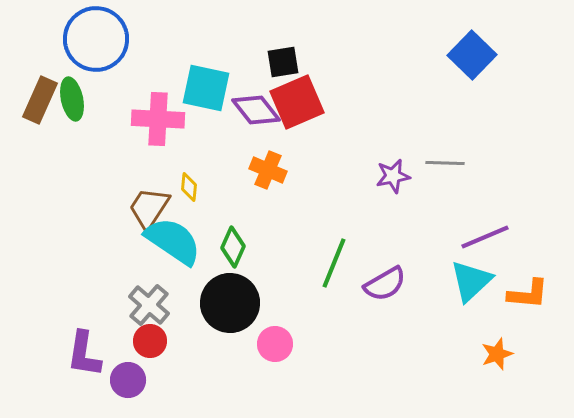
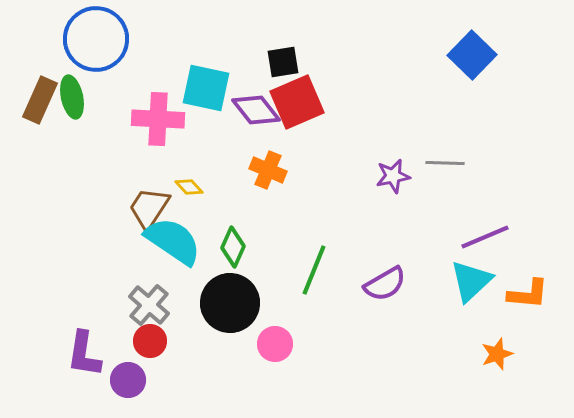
green ellipse: moved 2 px up
yellow diamond: rotated 48 degrees counterclockwise
green line: moved 20 px left, 7 px down
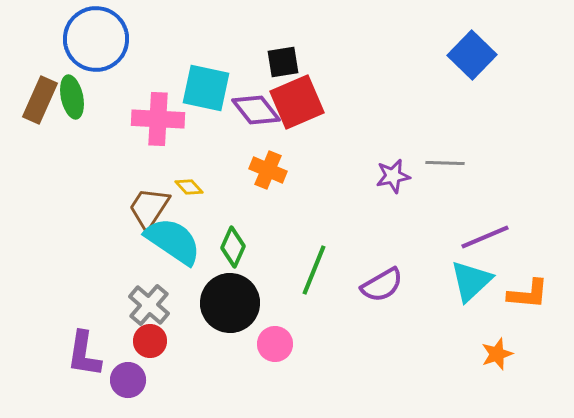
purple semicircle: moved 3 px left, 1 px down
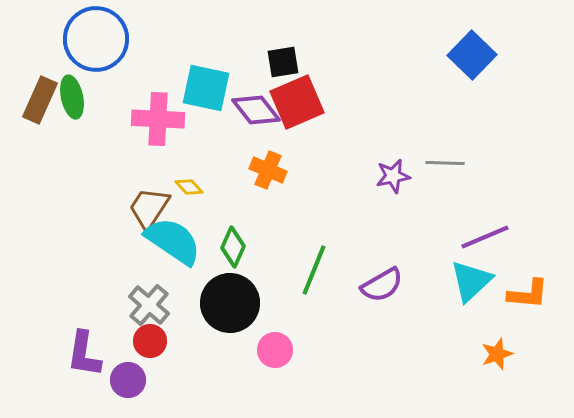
pink circle: moved 6 px down
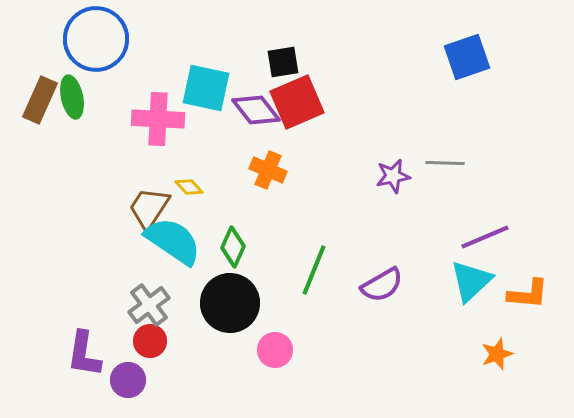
blue square: moved 5 px left, 2 px down; rotated 27 degrees clockwise
gray cross: rotated 12 degrees clockwise
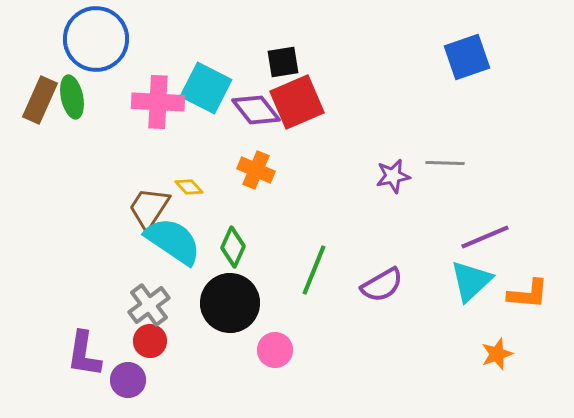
cyan square: rotated 15 degrees clockwise
pink cross: moved 17 px up
orange cross: moved 12 px left
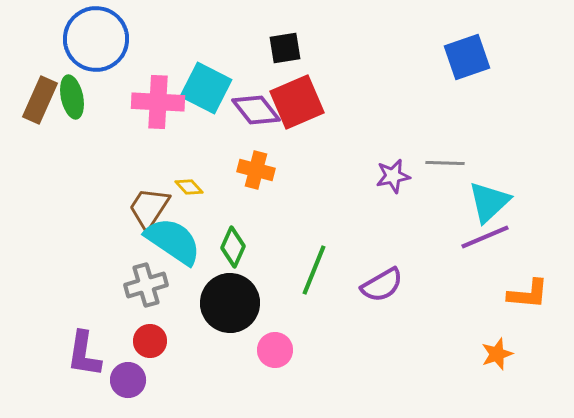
black square: moved 2 px right, 14 px up
orange cross: rotated 9 degrees counterclockwise
cyan triangle: moved 18 px right, 79 px up
gray cross: moved 3 px left, 20 px up; rotated 21 degrees clockwise
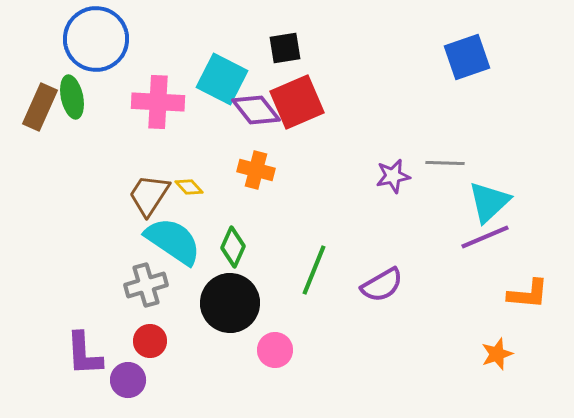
cyan square: moved 16 px right, 9 px up
brown rectangle: moved 7 px down
brown trapezoid: moved 13 px up
purple L-shape: rotated 12 degrees counterclockwise
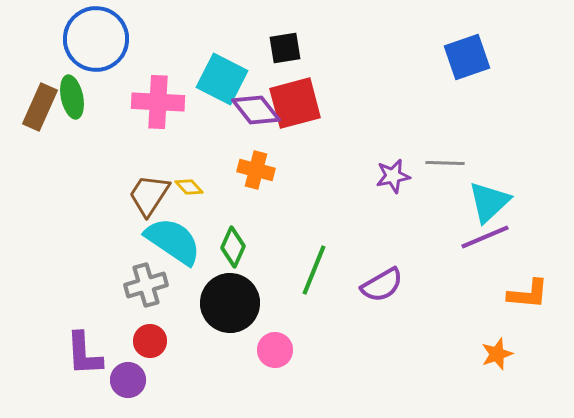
red square: moved 2 px left, 1 px down; rotated 8 degrees clockwise
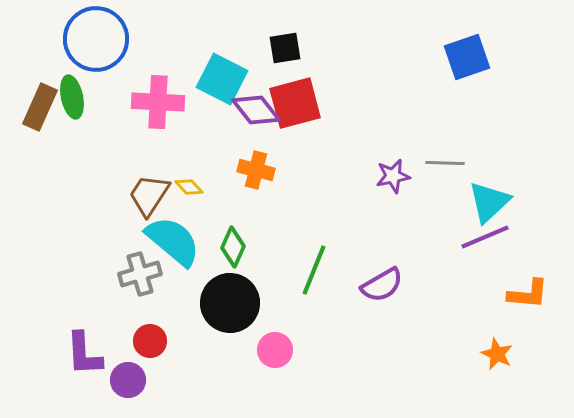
cyan semicircle: rotated 6 degrees clockwise
gray cross: moved 6 px left, 11 px up
orange star: rotated 28 degrees counterclockwise
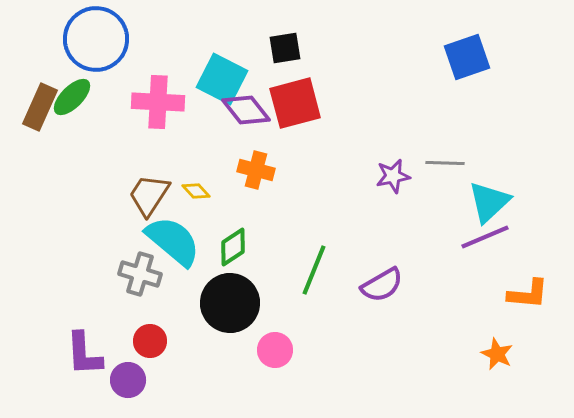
green ellipse: rotated 57 degrees clockwise
purple diamond: moved 10 px left
yellow diamond: moved 7 px right, 4 px down
green diamond: rotated 33 degrees clockwise
gray cross: rotated 33 degrees clockwise
